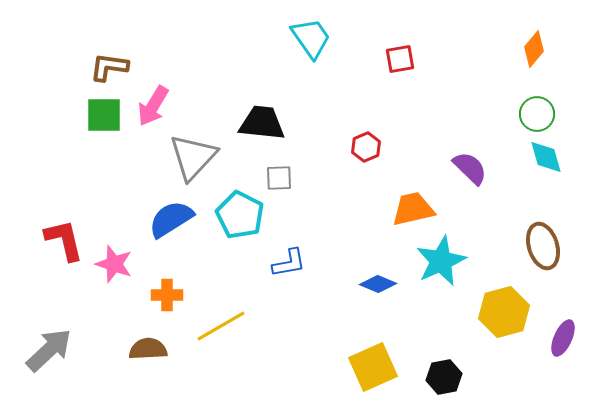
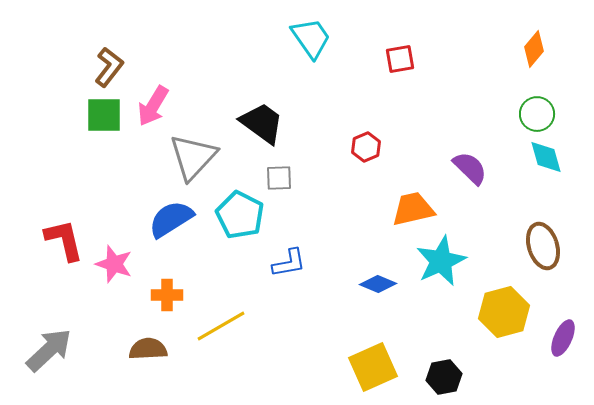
brown L-shape: rotated 120 degrees clockwise
black trapezoid: rotated 30 degrees clockwise
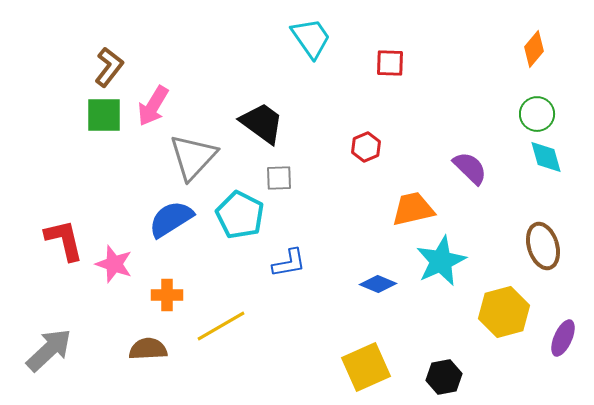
red square: moved 10 px left, 4 px down; rotated 12 degrees clockwise
yellow square: moved 7 px left
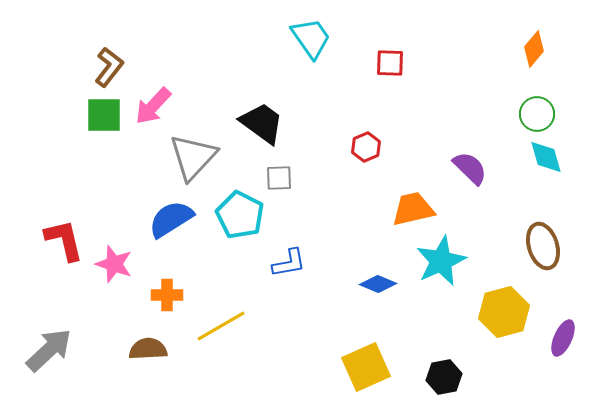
pink arrow: rotated 12 degrees clockwise
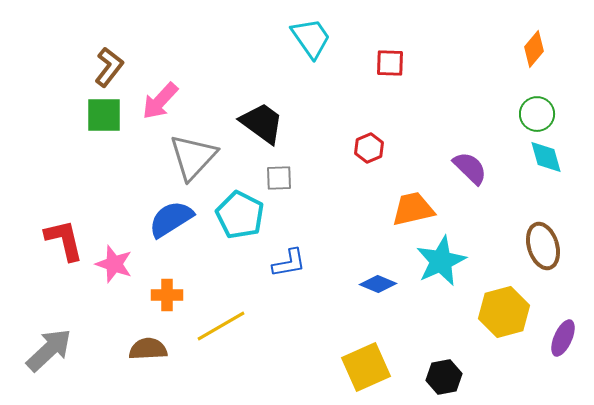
pink arrow: moved 7 px right, 5 px up
red hexagon: moved 3 px right, 1 px down
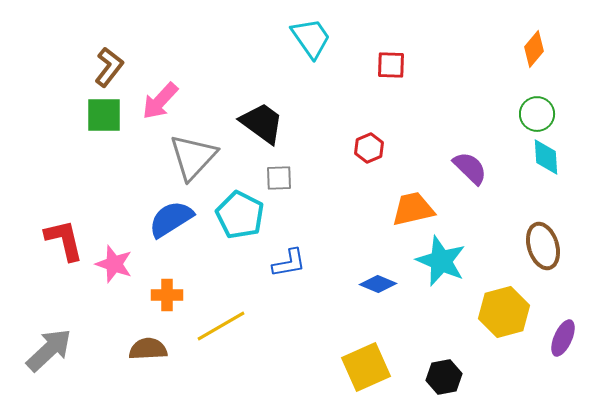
red square: moved 1 px right, 2 px down
cyan diamond: rotated 12 degrees clockwise
cyan star: rotated 24 degrees counterclockwise
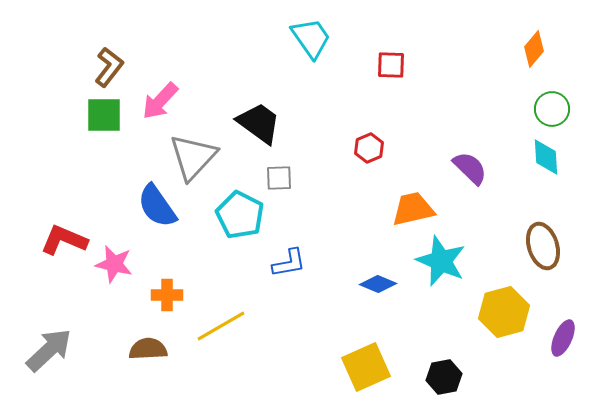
green circle: moved 15 px right, 5 px up
black trapezoid: moved 3 px left
blue semicircle: moved 14 px left, 13 px up; rotated 93 degrees counterclockwise
red L-shape: rotated 54 degrees counterclockwise
pink star: rotated 6 degrees counterclockwise
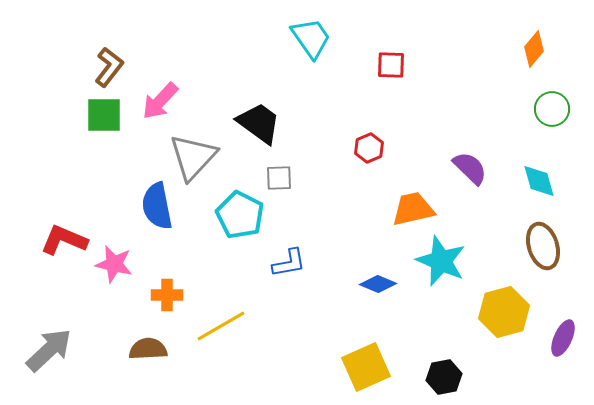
cyan diamond: moved 7 px left, 24 px down; rotated 12 degrees counterclockwise
blue semicircle: rotated 24 degrees clockwise
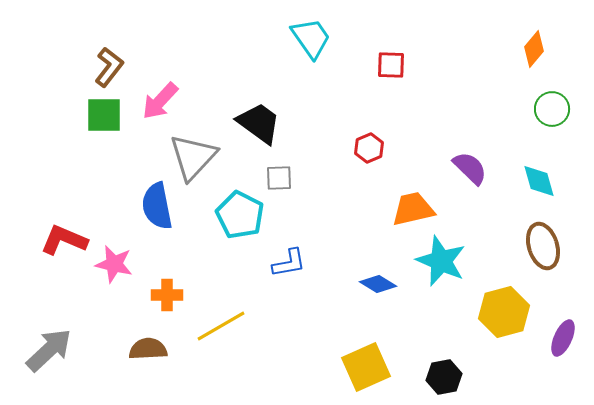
blue diamond: rotated 9 degrees clockwise
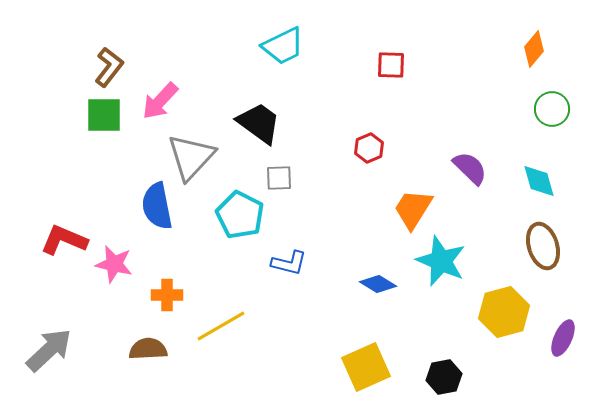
cyan trapezoid: moved 28 px left, 8 px down; rotated 99 degrees clockwise
gray triangle: moved 2 px left
orange trapezoid: rotated 45 degrees counterclockwise
blue L-shape: rotated 24 degrees clockwise
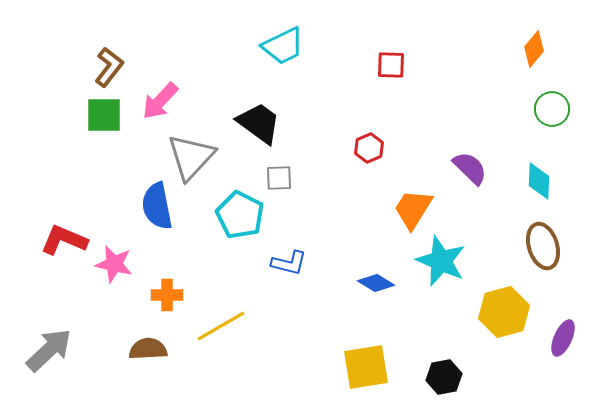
cyan diamond: rotated 18 degrees clockwise
blue diamond: moved 2 px left, 1 px up
yellow square: rotated 15 degrees clockwise
